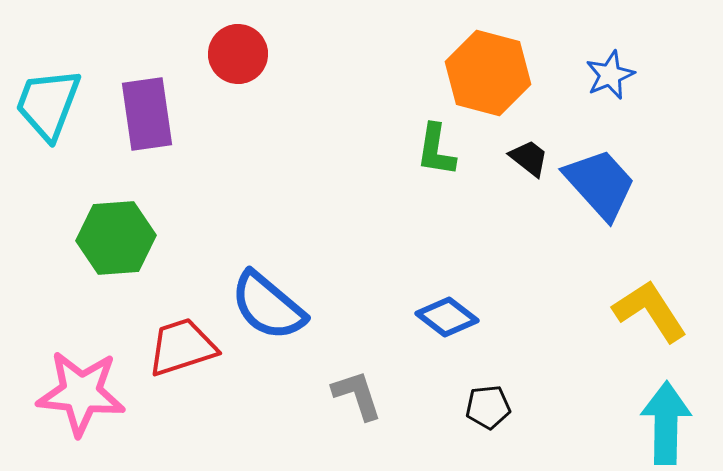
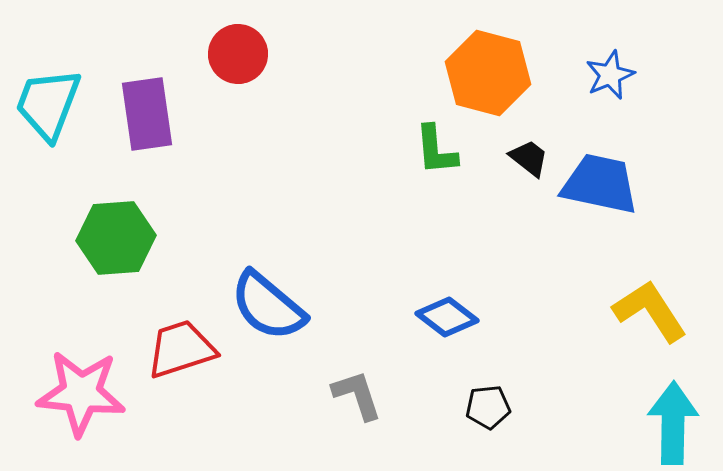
green L-shape: rotated 14 degrees counterclockwise
blue trapezoid: rotated 36 degrees counterclockwise
red trapezoid: moved 1 px left, 2 px down
cyan arrow: moved 7 px right
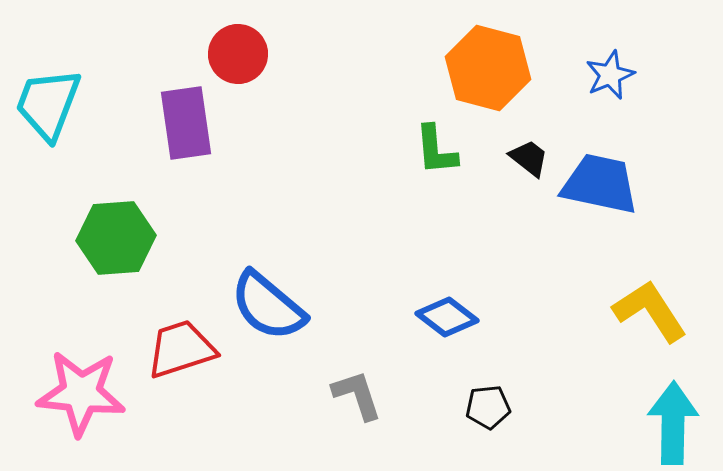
orange hexagon: moved 5 px up
purple rectangle: moved 39 px right, 9 px down
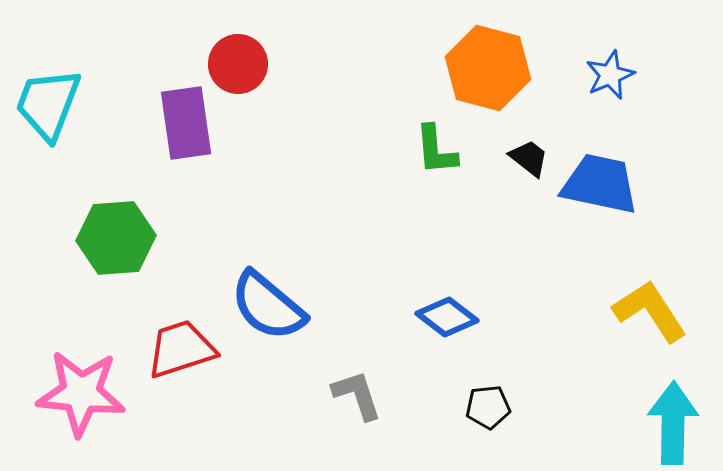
red circle: moved 10 px down
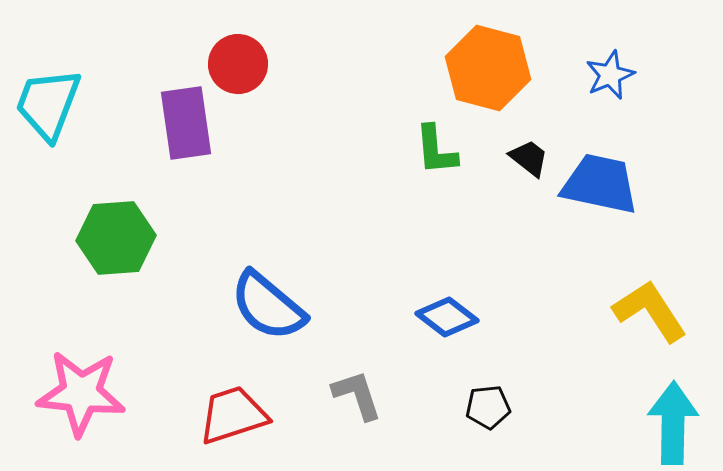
red trapezoid: moved 52 px right, 66 px down
